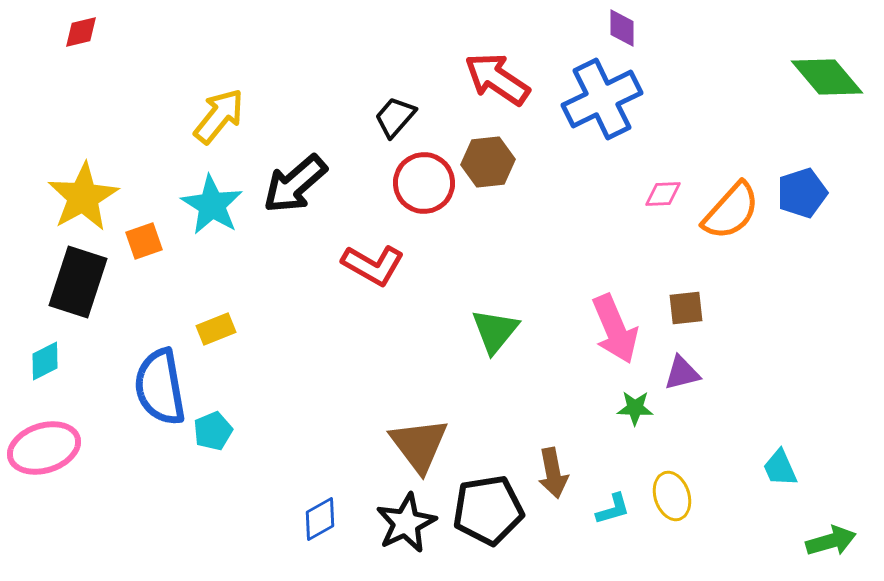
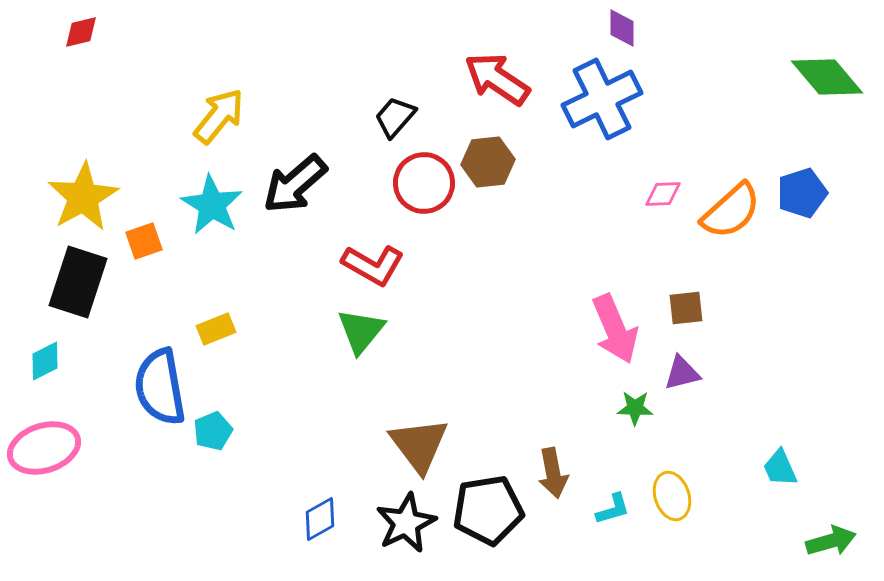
orange semicircle: rotated 6 degrees clockwise
green triangle: moved 134 px left
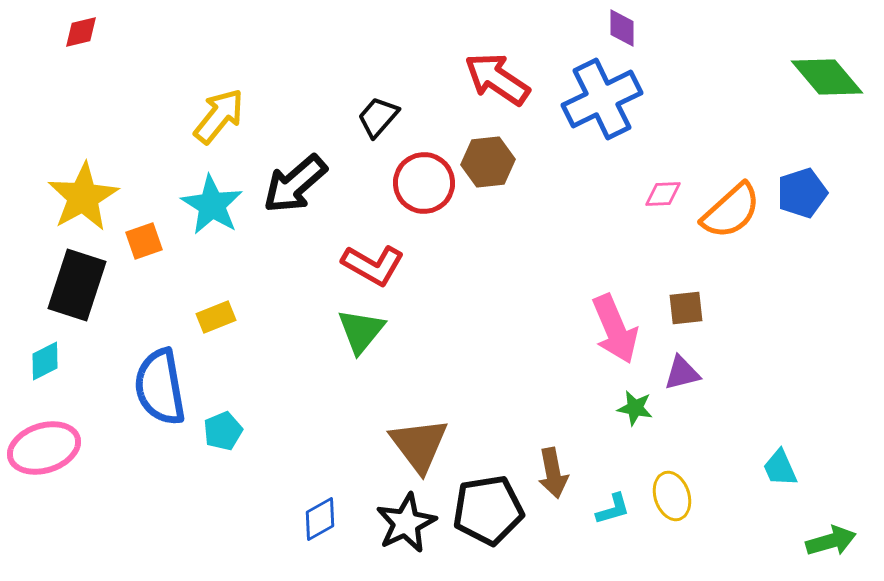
black trapezoid: moved 17 px left
black rectangle: moved 1 px left, 3 px down
yellow rectangle: moved 12 px up
green star: rotated 9 degrees clockwise
cyan pentagon: moved 10 px right
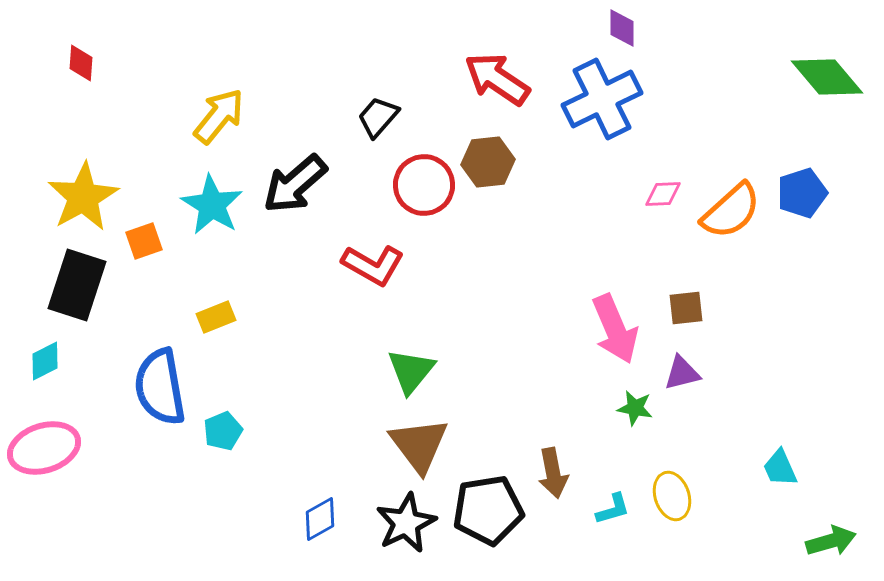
red diamond: moved 31 px down; rotated 72 degrees counterclockwise
red circle: moved 2 px down
green triangle: moved 50 px right, 40 px down
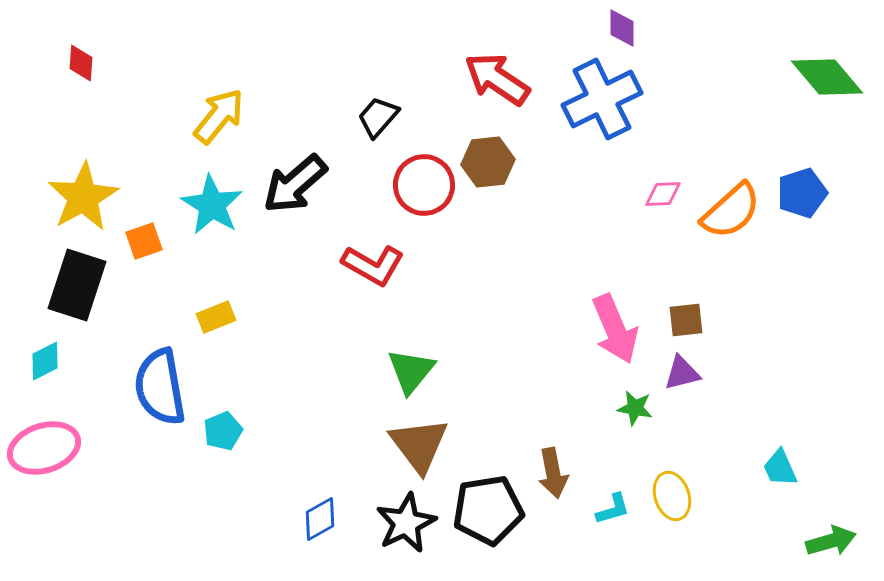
brown square: moved 12 px down
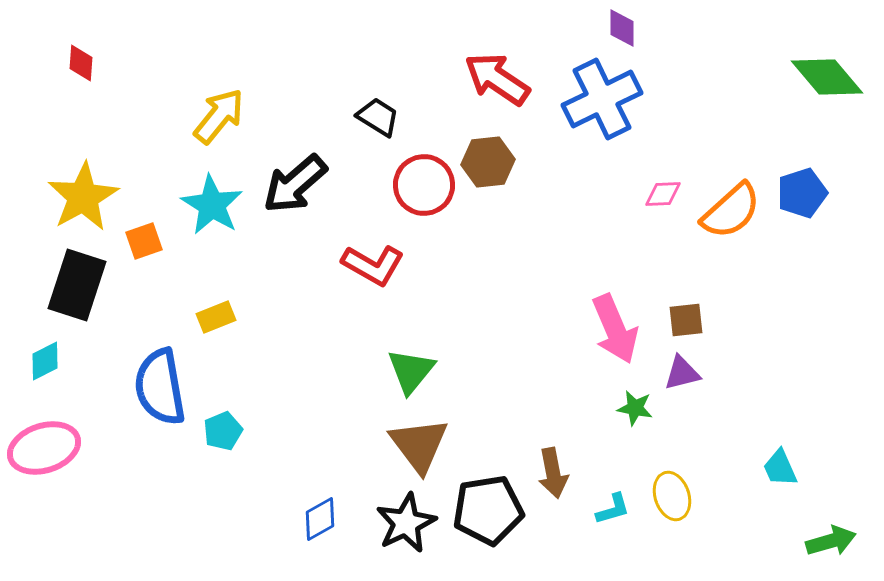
black trapezoid: rotated 81 degrees clockwise
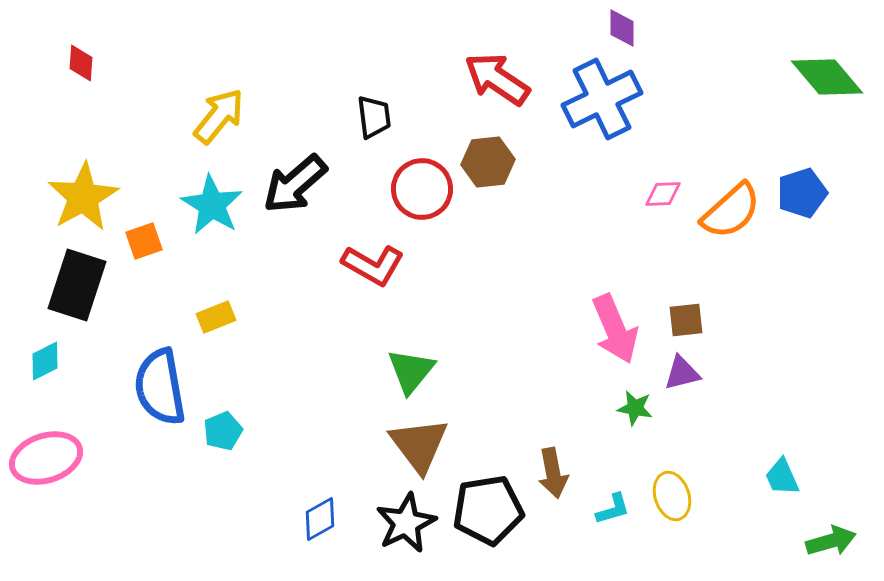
black trapezoid: moved 4 px left; rotated 51 degrees clockwise
red circle: moved 2 px left, 4 px down
pink ellipse: moved 2 px right, 10 px down
cyan trapezoid: moved 2 px right, 9 px down
